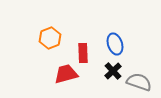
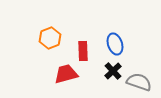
red rectangle: moved 2 px up
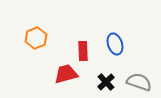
orange hexagon: moved 14 px left
black cross: moved 7 px left, 11 px down
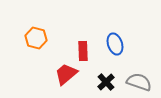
orange hexagon: rotated 25 degrees counterclockwise
red trapezoid: rotated 25 degrees counterclockwise
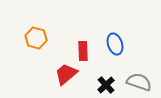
black cross: moved 3 px down
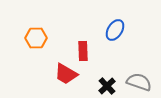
orange hexagon: rotated 15 degrees counterclockwise
blue ellipse: moved 14 px up; rotated 50 degrees clockwise
red trapezoid: rotated 110 degrees counterclockwise
black cross: moved 1 px right, 1 px down
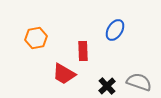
orange hexagon: rotated 10 degrees counterclockwise
red trapezoid: moved 2 px left
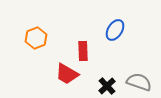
orange hexagon: rotated 10 degrees counterclockwise
red trapezoid: moved 3 px right
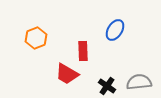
gray semicircle: rotated 25 degrees counterclockwise
black cross: rotated 12 degrees counterclockwise
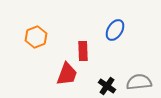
orange hexagon: moved 1 px up
red trapezoid: rotated 100 degrees counterclockwise
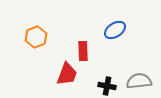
blue ellipse: rotated 25 degrees clockwise
gray semicircle: moved 1 px up
black cross: rotated 24 degrees counterclockwise
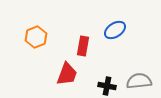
red rectangle: moved 5 px up; rotated 12 degrees clockwise
